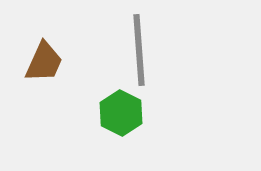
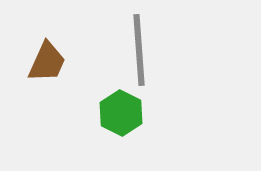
brown trapezoid: moved 3 px right
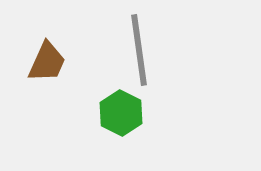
gray line: rotated 4 degrees counterclockwise
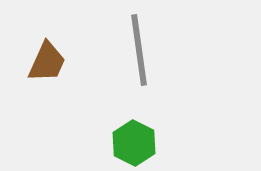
green hexagon: moved 13 px right, 30 px down
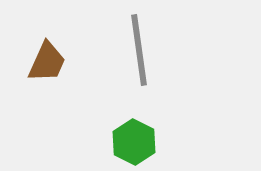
green hexagon: moved 1 px up
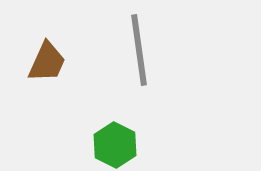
green hexagon: moved 19 px left, 3 px down
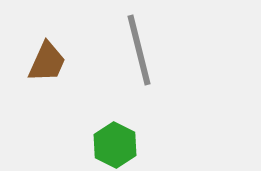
gray line: rotated 6 degrees counterclockwise
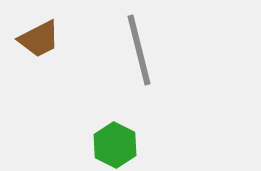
brown trapezoid: moved 8 px left, 23 px up; rotated 39 degrees clockwise
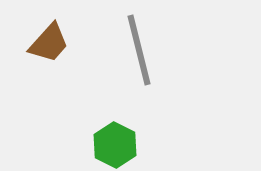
brown trapezoid: moved 10 px right, 4 px down; rotated 21 degrees counterclockwise
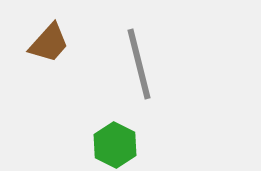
gray line: moved 14 px down
